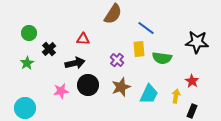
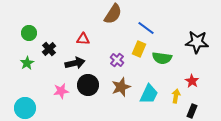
yellow rectangle: rotated 28 degrees clockwise
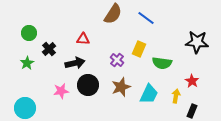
blue line: moved 10 px up
green semicircle: moved 5 px down
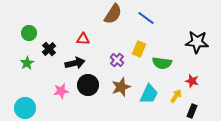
red star: rotated 16 degrees counterclockwise
yellow arrow: rotated 24 degrees clockwise
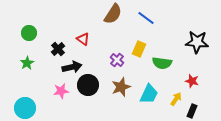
red triangle: rotated 32 degrees clockwise
black cross: moved 9 px right
black arrow: moved 3 px left, 4 px down
yellow arrow: moved 3 px down
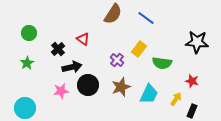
yellow rectangle: rotated 14 degrees clockwise
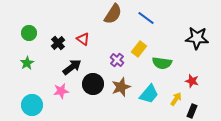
black star: moved 4 px up
black cross: moved 6 px up
black arrow: rotated 24 degrees counterclockwise
black circle: moved 5 px right, 1 px up
cyan trapezoid: rotated 15 degrees clockwise
cyan circle: moved 7 px right, 3 px up
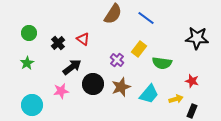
yellow arrow: rotated 40 degrees clockwise
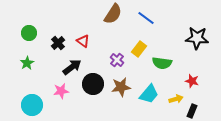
red triangle: moved 2 px down
brown star: rotated 12 degrees clockwise
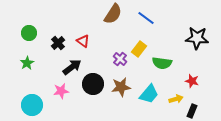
purple cross: moved 3 px right, 1 px up
